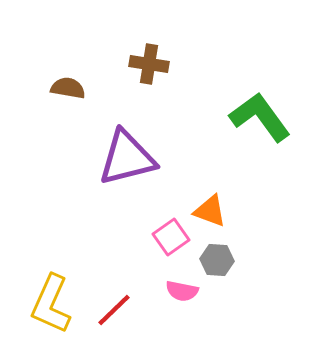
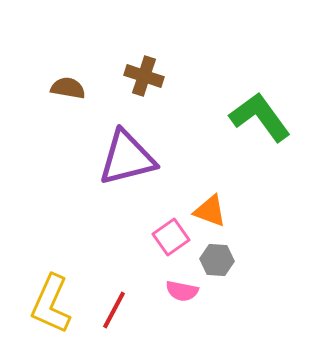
brown cross: moved 5 px left, 12 px down; rotated 9 degrees clockwise
red line: rotated 18 degrees counterclockwise
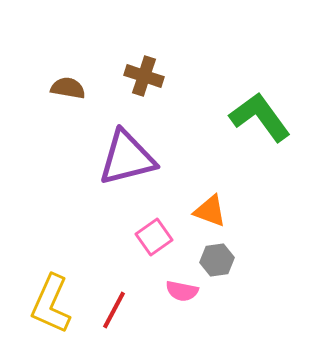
pink square: moved 17 px left
gray hexagon: rotated 12 degrees counterclockwise
